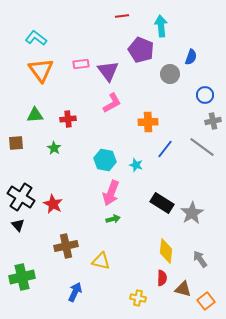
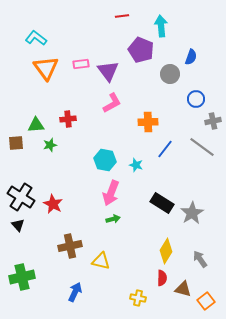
orange triangle: moved 5 px right, 2 px up
blue circle: moved 9 px left, 4 px down
green triangle: moved 1 px right, 10 px down
green star: moved 4 px left, 3 px up; rotated 24 degrees clockwise
brown cross: moved 4 px right
yellow diamond: rotated 25 degrees clockwise
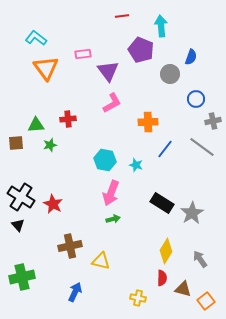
pink rectangle: moved 2 px right, 10 px up
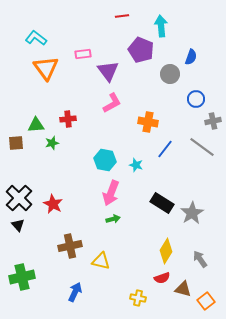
orange cross: rotated 12 degrees clockwise
green star: moved 2 px right, 2 px up
black cross: moved 2 px left, 1 px down; rotated 12 degrees clockwise
red semicircle: rotated 70 degrees clockwise
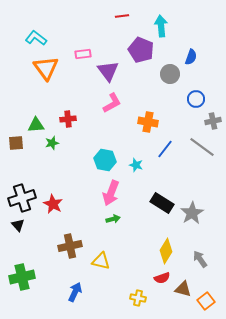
black cross: moved 3 px right; rotated 28 degrees clockwise
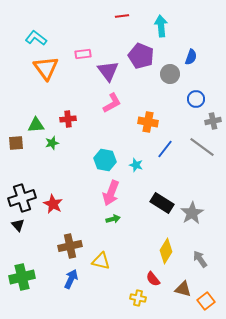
purple pentagon: moved 6 px down
red semicircle: moved 9 px left, 1 px down; rotated 70 degrees clockwise
blue arrow: moved 4 px left, 13 px up
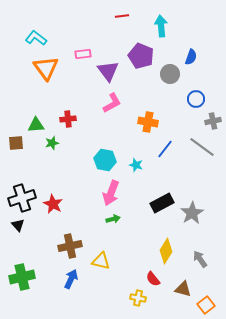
black rectangle: rotated 60 degrees counterclockwise
orange square: moved 4 px down
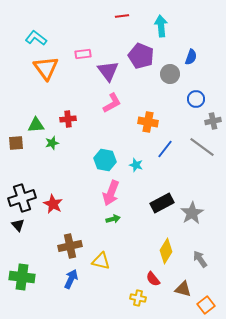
green cross: rotated 20 degrees clockwise
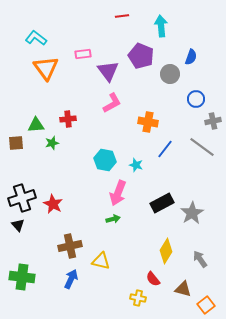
pink arrow: moved 7 px right
